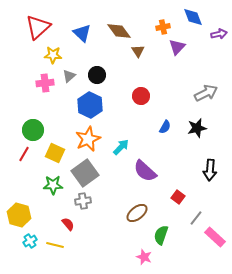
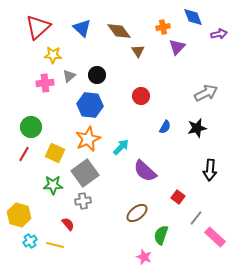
blue triangle: moved 5 px up
blue hexagon: rotated 20 degrees counterclockwise
green circle: moved 2 px left, 3 px up
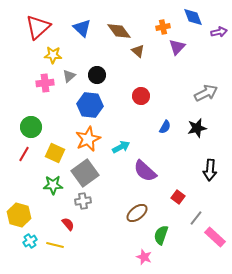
purple arrow: moved 2 px up
brown triangle: rotated 16 degrees counterclockwise
cyan arrow: rotated 18 degrees clockwise
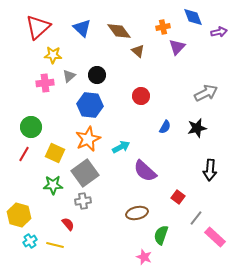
brown ellipse: rotated 25 degrees clockwise
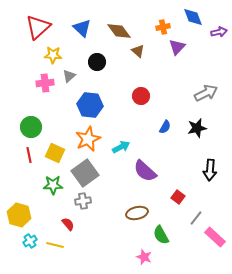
black circle: moved 13 px up
red line: moved 5 px right, 1 px down; rotated 42 degrees counterclockwise
green semicircle: rotated 48 degrees counterclockwise
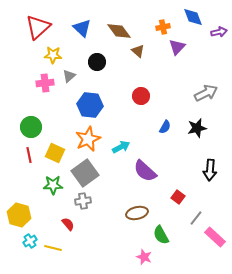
yellow line: moved 2 px left, 3 px down
